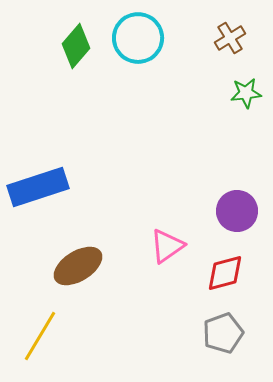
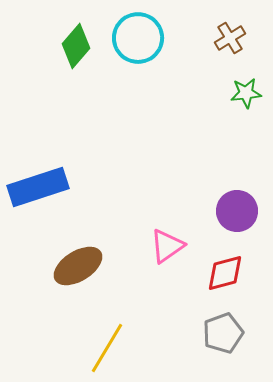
yellow line: moved 67 px right, 12 px down
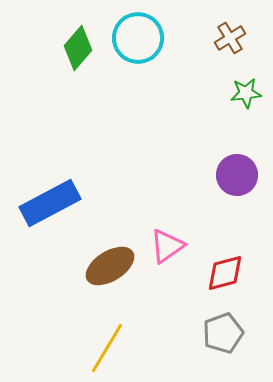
green diamond: moved 2 px right, 2 px down
blue rectangle: moved 12 px right, 16 px down; rotated 10 degrees counterclockwise
purple circle: moved 36 px up
brown ellipse: moved 32 px right
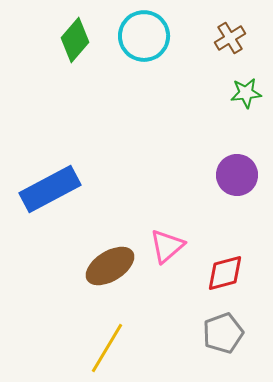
cyan circle: moved 6 px right, 2 px up
green diamond: moved 3 px left, 8 px up
blue rectangle: moved 14 px up
pink triangle: rotated 6 degrees counterclockwise
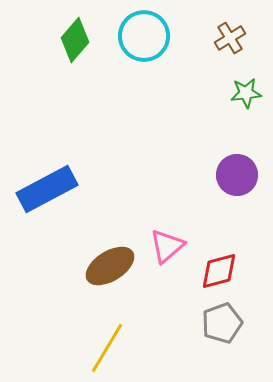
blue rectangle: moved 3 px left
red diamond: moved 6 px left, 2 px up
gray pentagon: moved 1 px left, 10 px up
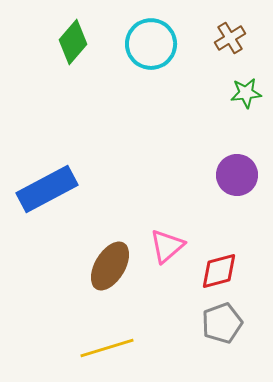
cyan circle: moved 7 px right, 8 px down
green diamond: moved 2 px left, 2 px down
brown ellipse: rotated 27 degrees counterclockwise
yellow line: rotated 42 degrees clockwise
